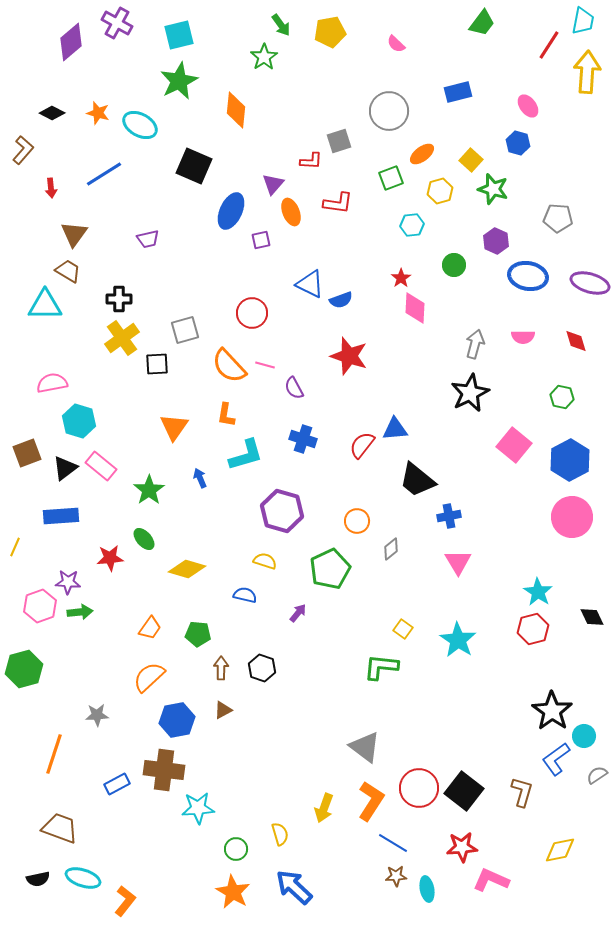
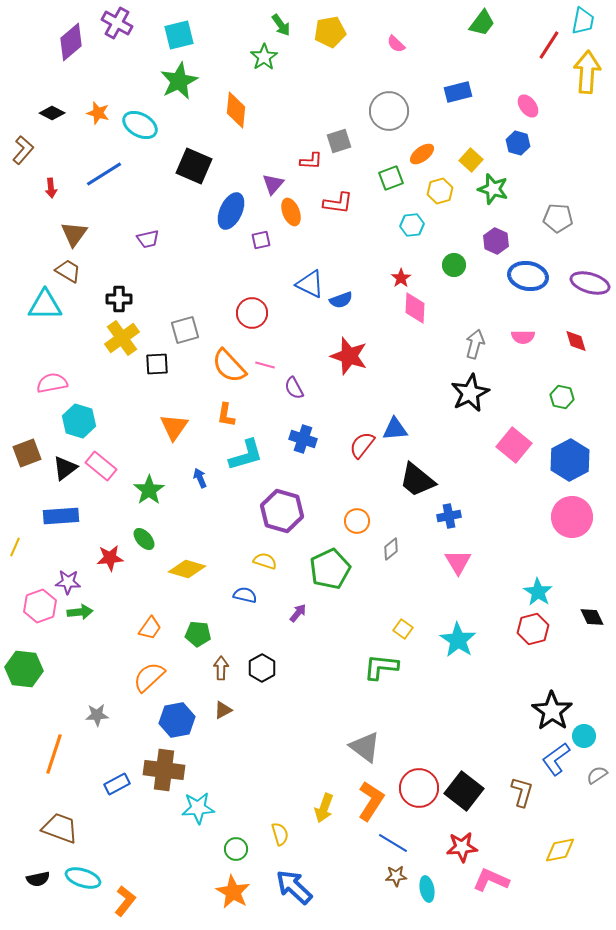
black hexagon at (262, 668): rotated 12 degrees clockwise
green hexagon at (24, 669): rotated 21 degrees clockwise
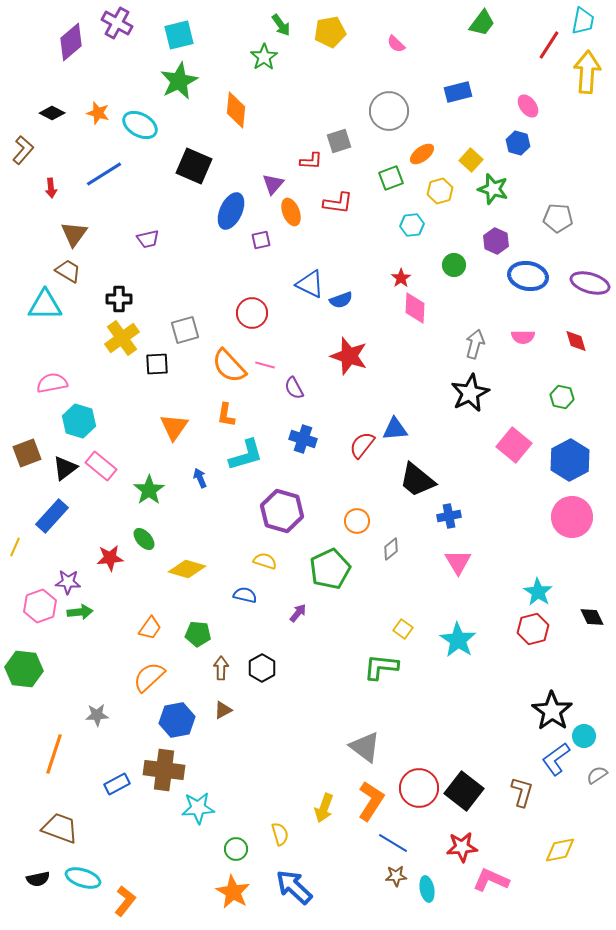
blue rectangle at (61, 516): moved 9 px left; rotated 44 degrees counterclockwise
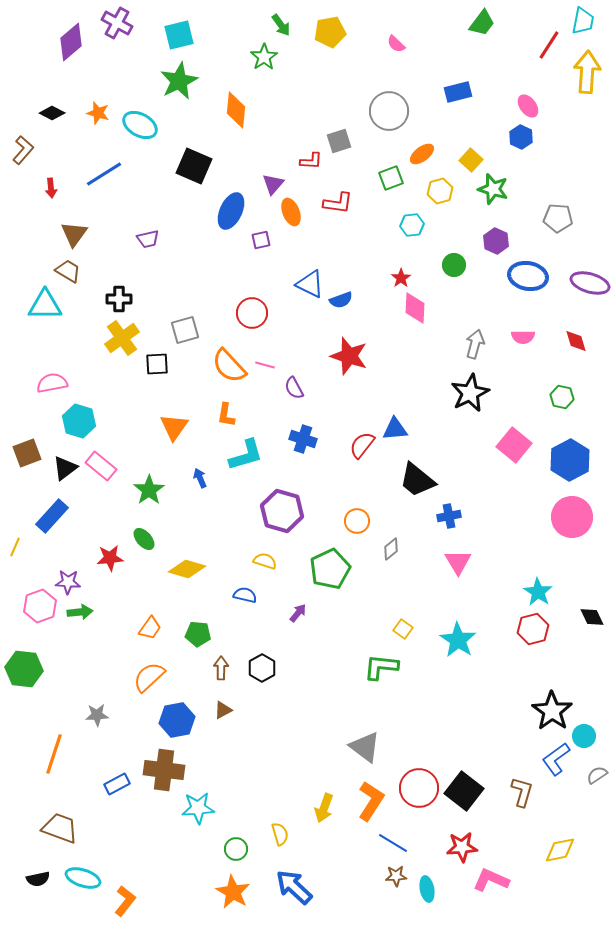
blue hexagon at (518, 143): moved 3 px right, 6 px up; rotated 10 degrees clockwise
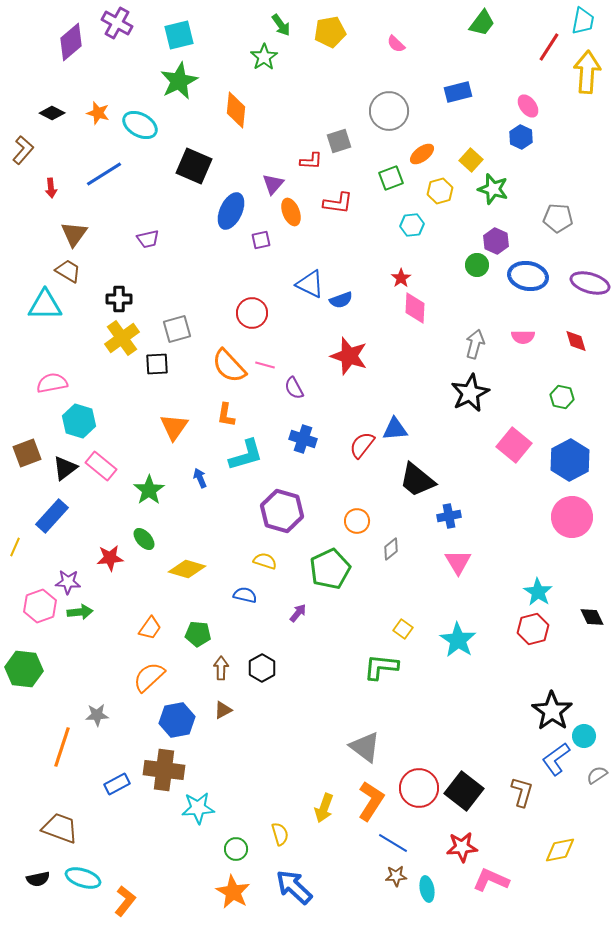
red line at (549, 45): moved 2 px down
green circle at (454, 265): moved 23 px right
gray square at (185, 330): moved 8 px left, 1 px up
orange line at (54, 754): moved 8 px right, 7 px up
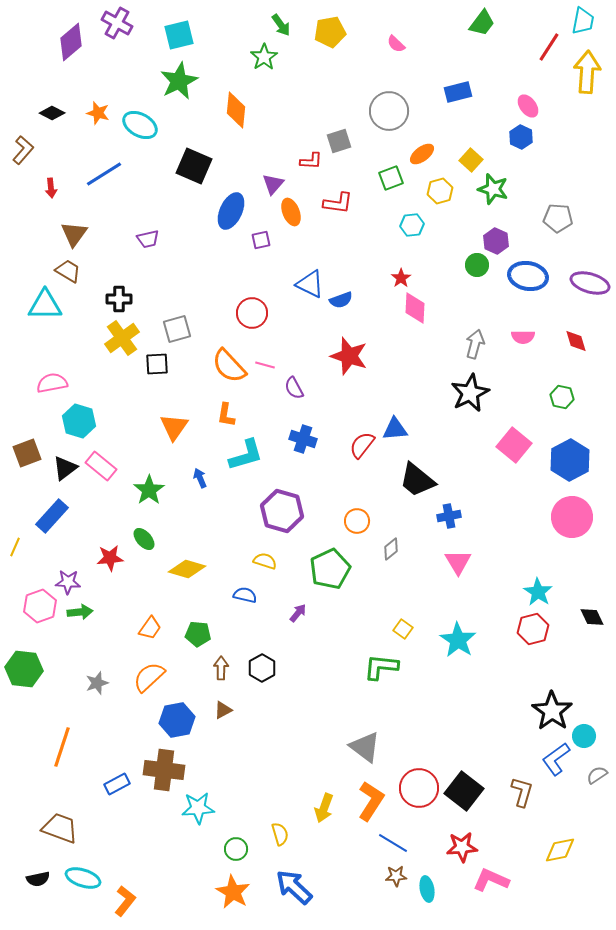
gray star at (97, 715): moved 32 px up; rotated 15 degrees counterclockwise
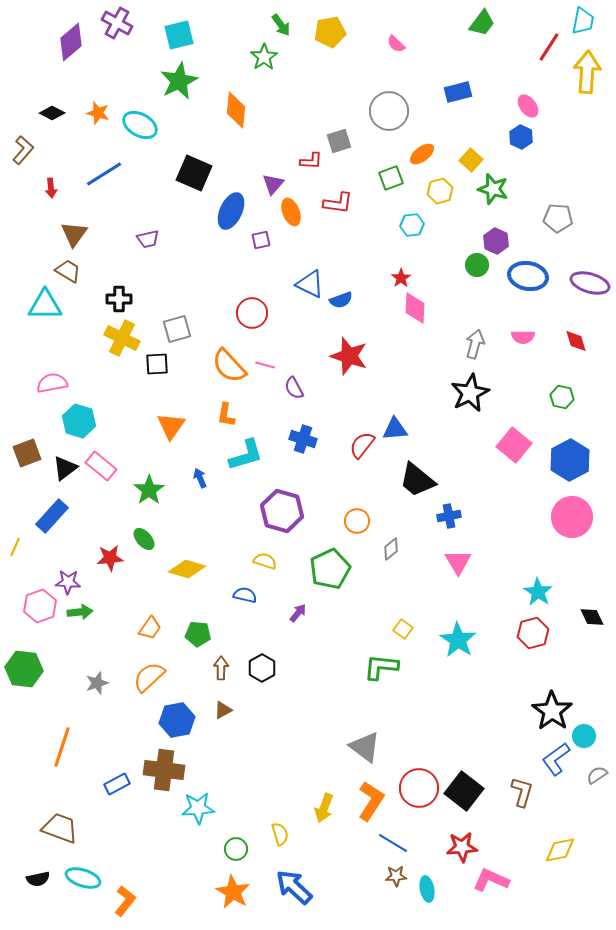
black square at (194, 166): moved 7 px down
yellow cross at (122, 338): rotated 28 degrees counterclockwise
orange triangle at (174, 427): moved 3 px left, 1 px up
red hexagon at (533, 629): moved 4 px down
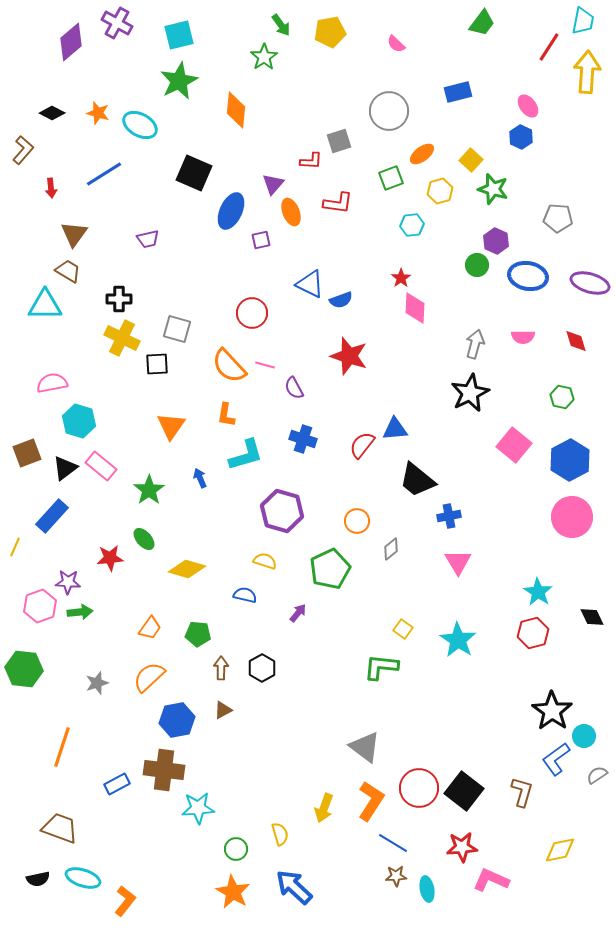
gray square at (177, 329): rotated 32 degrees clockwise
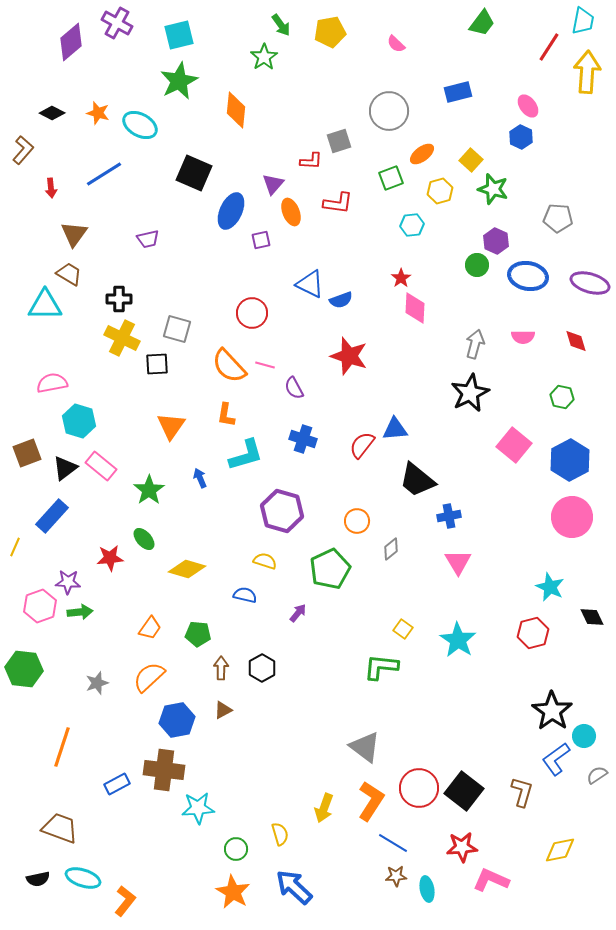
brown trapezoid at (68, 271): moved 1 px right, 3 px down
cyan star at (538, 592): moved 12 px right, 5 px up; rotated 8 degrees counterclockwise
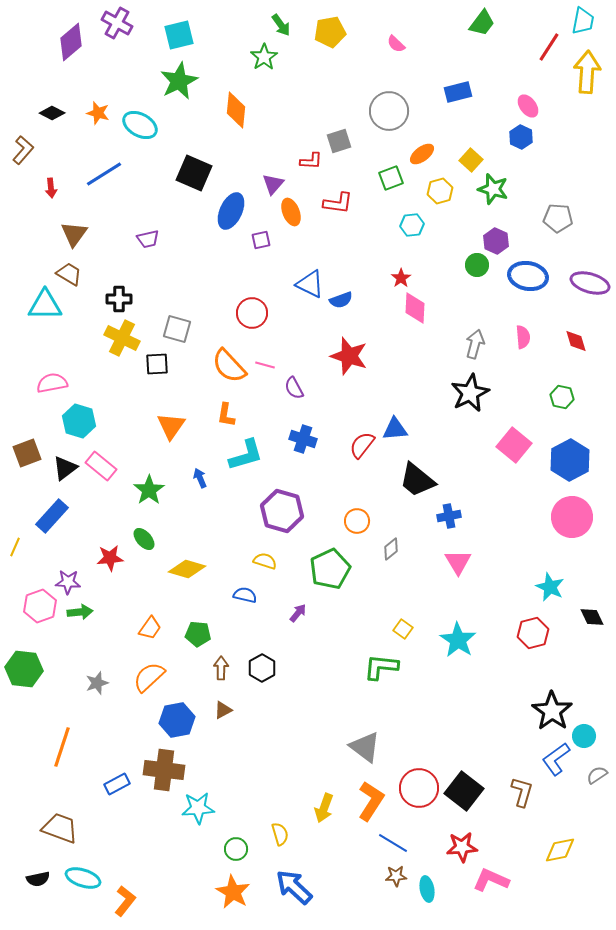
pink semicircle at (523, 337): rotated 95 degrees counterclockwise
